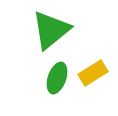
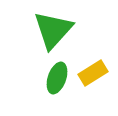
green triangle: moved 2 px right; rotated 9 degrees counterclockwise
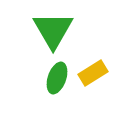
green triangle: rotated 12 degrees counterclockwise
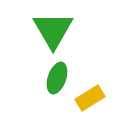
yellow rectangle: moved 3 px left, 25 px down
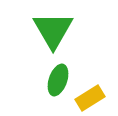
green ellipse: moved 1 px right, 2 px down
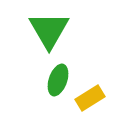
green triangle: moved 4 px left
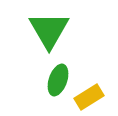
yellow rectangle: moved 1 px left, 1 px up
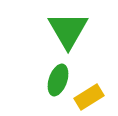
green triangle: moved 19 px right
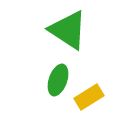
green triangle: rotated 27 degrees counterclockwise
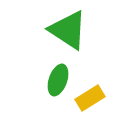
yellow rectangle: moved 1 px right, 1 px down
